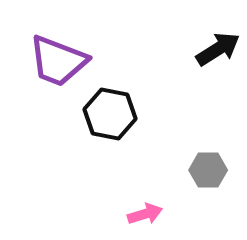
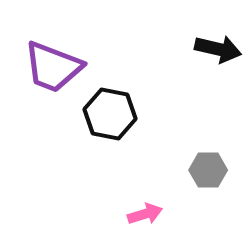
black arrow: rotated 45 degrees clockwise
purple trapezoid: moved 5 px left, 6 px down
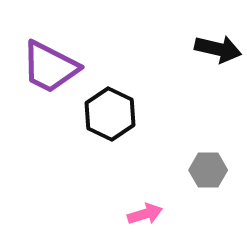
purple trapezoid: moved 3 px left; rotated 6 degrees clockwise
black hexagon: rotated 15 degrees clockwise
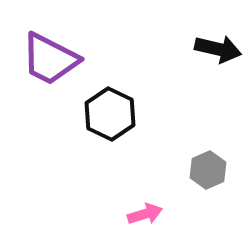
purple trapezoid: moved 8 px up
gray hexagon: rotated 24 degrees counterclockwise
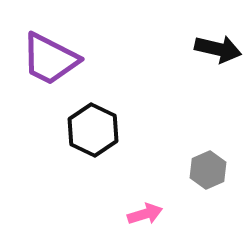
black hexagon: moved 17 px left, 16 px down
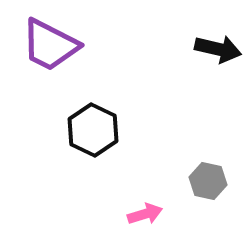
purple trapezoid: moved 14 px up
gray hexagon: moved 11 px down; rotated 24 degrees counterclockwise
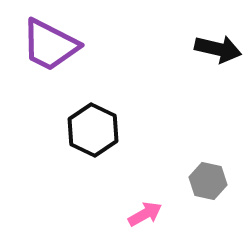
pink arrow: rotated 12 degrees counterclockwise
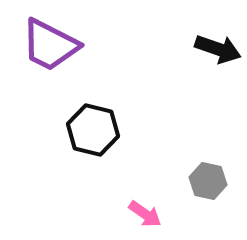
black arrow: rotated 6 degrees clockwise
black hexagon: rotated 12 degrees counterclockwise
pink arrow: rotated 64 degrees clockwise
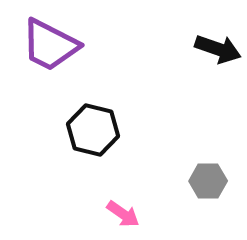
gray hexagon: rotated 12 degrees counterclockwise
pink arrow: moved 22 px left
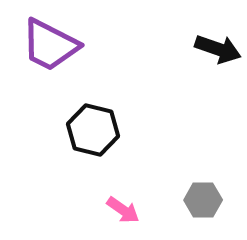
gray hexagon: moved 5 px left, 19 px down
pink arrow: moved 4 px up
